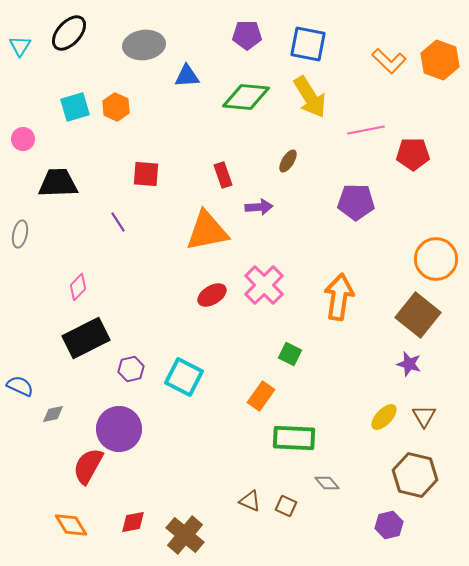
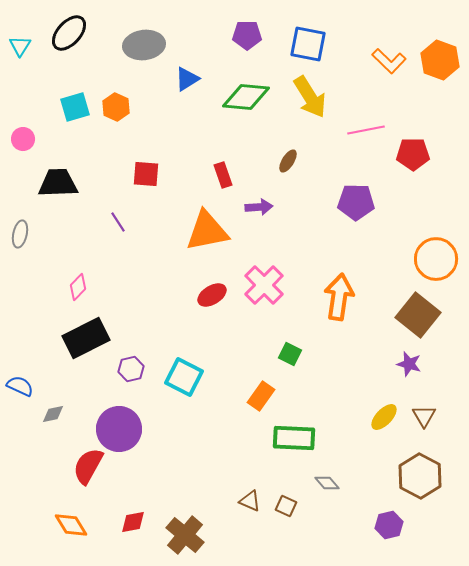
blue triangle at (187, 76): moved 3 px down; rotated 28 degrees counterclockwise
brown hexagon at (415, 475): moved 5 px right, 1 px down; rotated 15 degrees clockwise
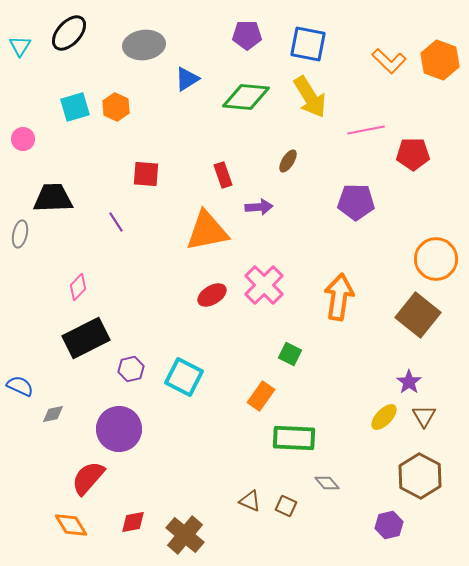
black trapezoid at (58, 183): moved 5 px left, 15 px down
purple line at (118, 222): moved 2 px left
purple star at (409, 364): moved 18 px down; rotated 20 degrees clockwise
red semicircle at (88, 466): moved 12 px down; rotated 12 degrees clockwise
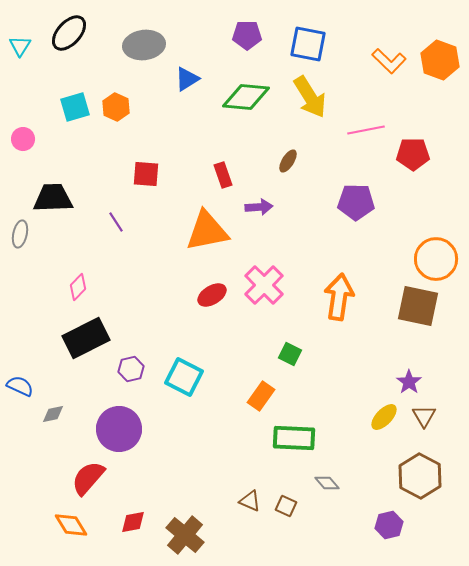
brown square at (418, 315): moved 9 px up; rotated 27 degrees counterclockwise
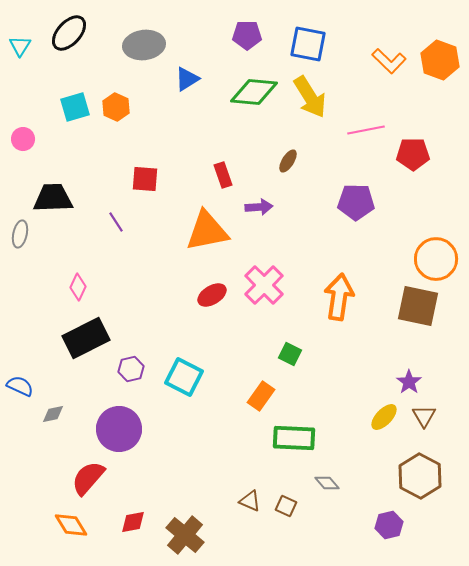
green diamond at (246, 97): moved 8 px right, 5 px up
red square at (146, 174): moved 1 px left, 5 px down
pink diamond at (78, 287): rotated 20 degrees counterclockwise
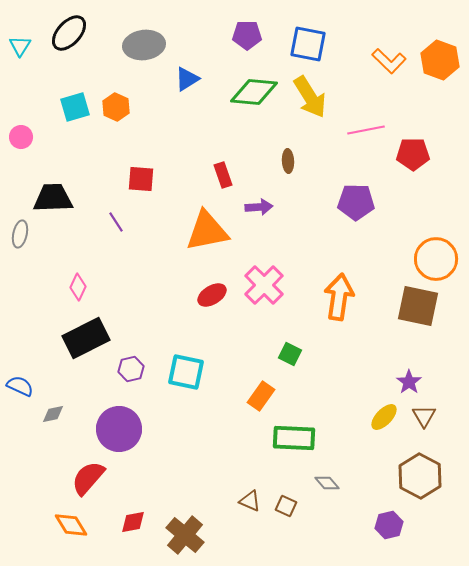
pink circle at (23, 139): moved 2 px left, 2 px up
brown ellipse at (288, 161): rotated 35 degrees counterclockwise
red square at (145, 179): moved 4 px left
cyan square at (184, 377): moved 2 px right, 5 px up; rotated 15 degrees counterclockwise
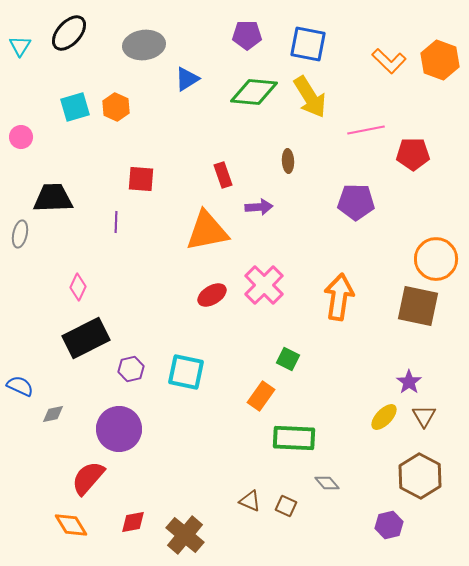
purple line at (116, 222): rotated 35 degrees clockwise
green square at (290, 354): moved 2 px left, 5 px down
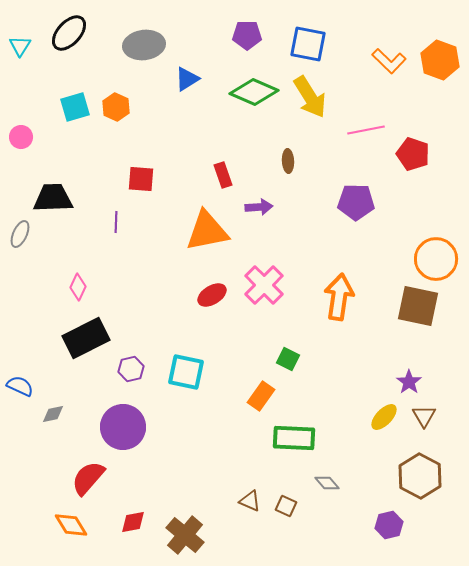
green diamond at (254, 92): rotated 18 degrees clockwise
red pentagon at (413, 154): rotated 20 degrees clockwise
gray ellipse at (20, 234): rotated 12 degrees clockwise
purple circle at (119, 429): moved 4 px right, 2 px up
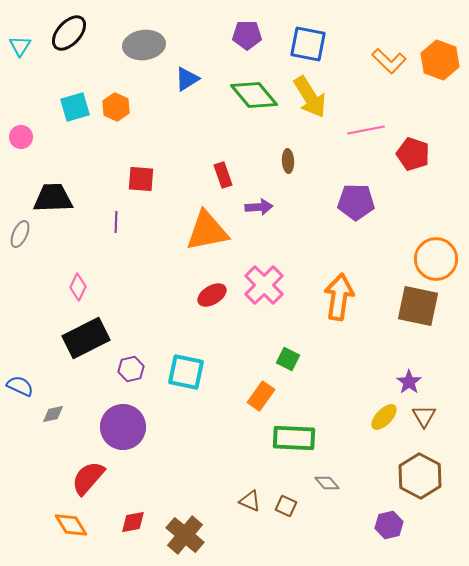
green diamond at (254, 92): moved 3 px down; rotated 27 degrees clockwise
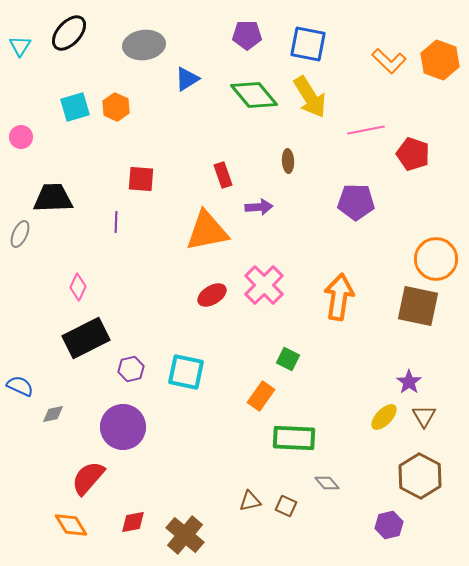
brown triangle at (250, 501): rotated 35 degrees counterclockwise
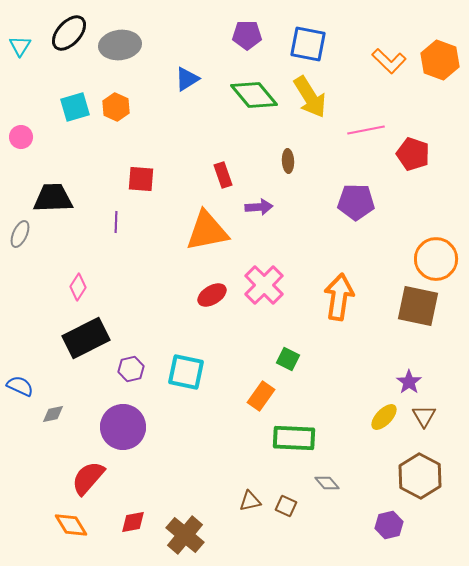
gray ellipse at (144, 45): moved 24 px left
pink diamond at (78, 287): rotated 8 degrees clockwise
